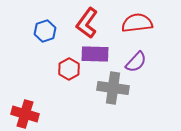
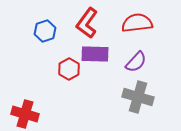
gray cross: moved 25 px right, 9 px down; rotated 8 degrees clockwise
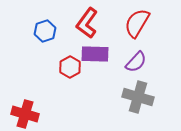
red semicircle: rotated 52 degrees counterclockwise
red hexagon: moved 1 px right, 2 px up
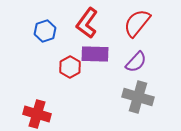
red semicircle: rotated 8 degrees clockwise
red cross: moved 12 px right
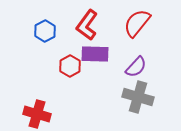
red L-shape: moved 2 px down
blue hexagon: rotated 10 degrees counterclockwise
purple semicircle: moved 5 px down
red hexagon: moved 1 px up
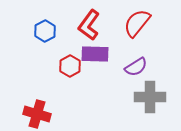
red L-shape: moved 2 px right
purple semicircle: rotated 15 degrees clockwise
gray cross: moved 12 px right; rotated 16 degrees counterclockwise
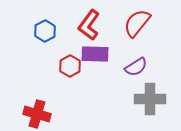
gray cross: moved 2 px down
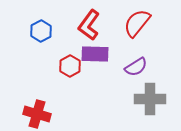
blue hexagon: moved 4 px left
